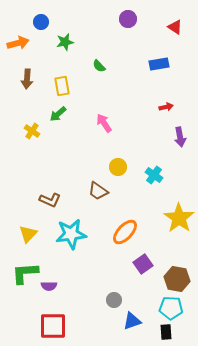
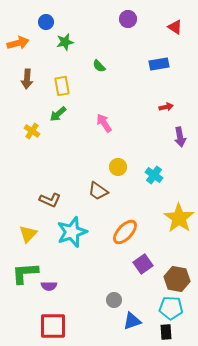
blue circle: moved 5 px right
cyan star: moved 1 px right, 2 px up; rotated 12 degrees counterclockwise
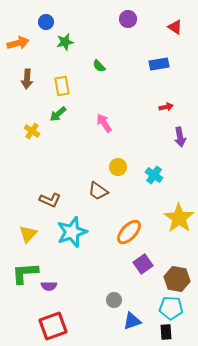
orange ellipse: moved 4 px right
red square: rotated 20 degrees counterclockwise
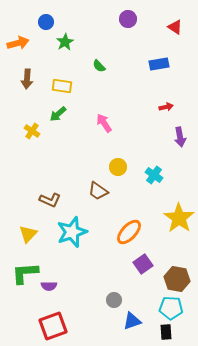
green star: rotated 18 degrees counterclockwise
yellow rectangle: rotated 72 degrees counterclockwise
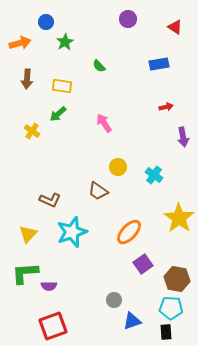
orange arrow: moved 2 px right
purple arrow: moved 3 px right
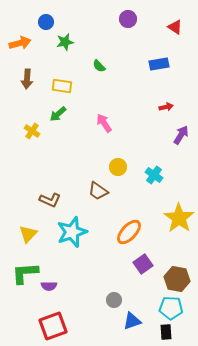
green star: rotated 18 degrees clockwise
purple arrow: moved 2 px left, 2 px up; rotated 138 degrees counterclockwise
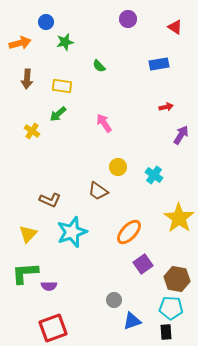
red square: moved 2 px down
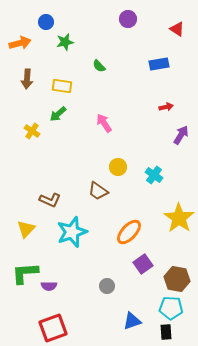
red triangle: moved 2 px right, 2 px down
yellow triangle: moved 2 px left, 5 px up
gray circle: moved 7 px left, 14 px up
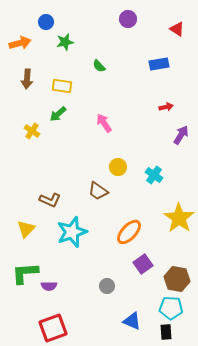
blue triangle: rotated 42 degrees clockwise
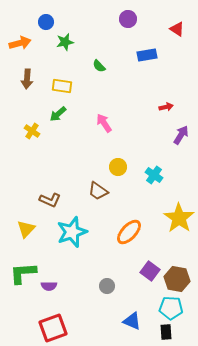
blue rectangle: moved 12 px left, 9 px up
purple square: moved 7 px right, 7 px down; rotated 18 degrees counterclockwise
green L-shape: moved 2 px left
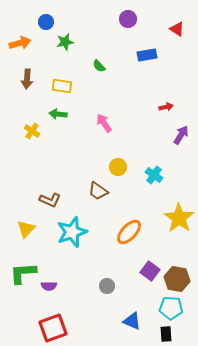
green arrow: rotated 48 degrees clockwise
black rectangle: moved 2 px down
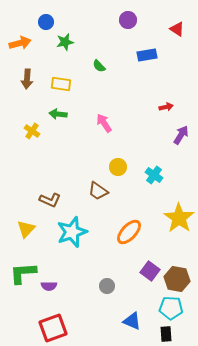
purple circle: moved 1 px down
yellow rectangle: moved 1 px left, 2 px up
